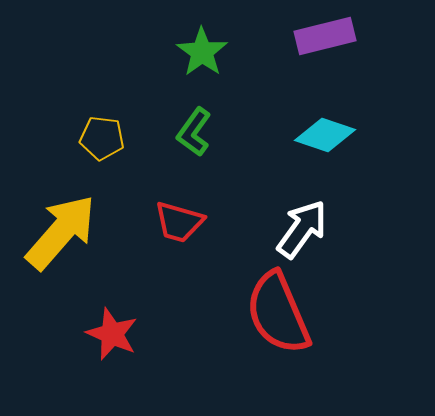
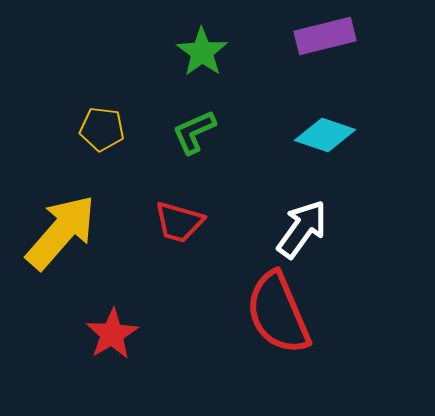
green L-shape: rotated 30 degrees clockwise
yellow pentagon: moved 9 px up
red star: rotated 18 degrees clockwise
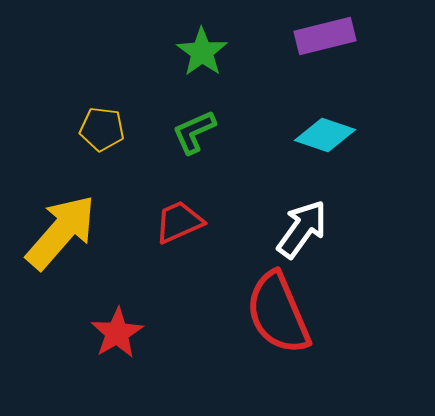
red trapezoid: rotated 140 degrees clockwise
red star: moved 5 px right, 1 px up
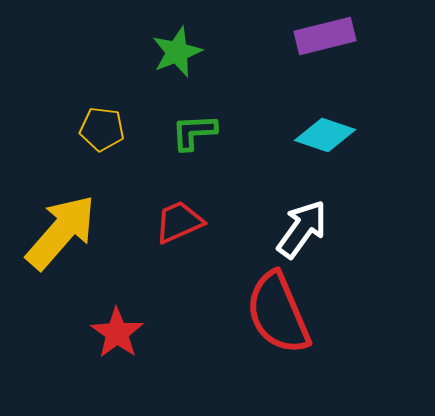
green star: moved 25 px left; rotated 15 degrees clockwise
green L-shape: rotated 21 degrees clockwise
red star: rotated 6 degrees counterclockwise
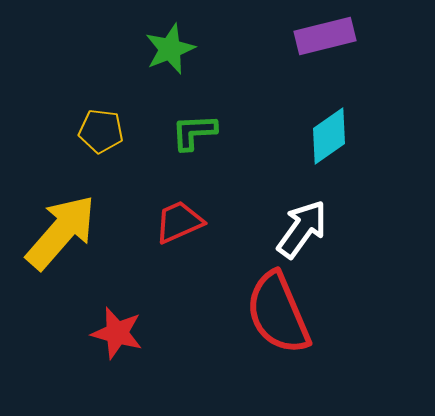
green star: moved 7 px left, 3 px up
yellow pentagon: moved 1 px left, 2 px down
cyan diamond: moved 4 px right, 1 px down; rotated 54 degrees counterclockwise
red star: rotated 20 degrees counterclockwise
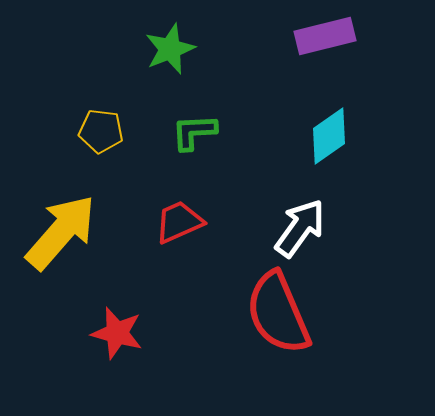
white arrow: moved 2 px left, 1 px up
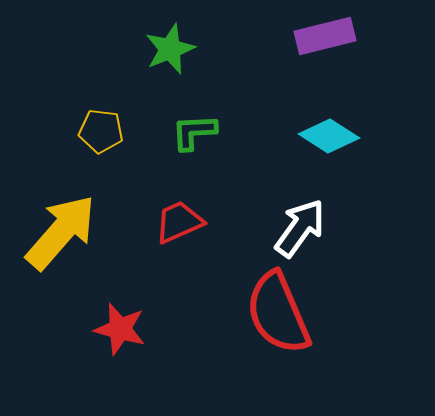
cyan diamond: rotated 68 degrees clockwise
red star: moved 3 px right, 4 px up
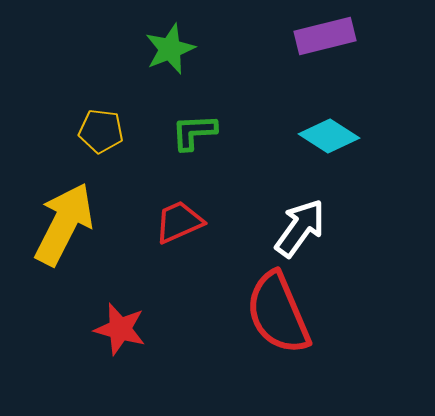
yellow arrow: moved 3 px right, 8 px up; rotated 14 degrees counterclockwise
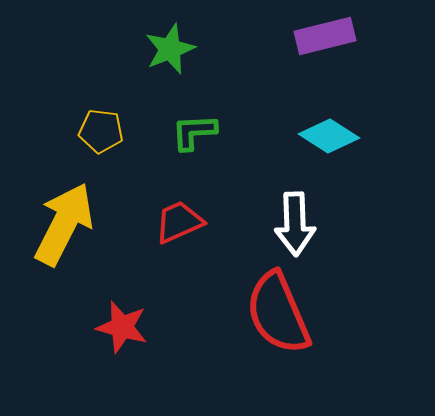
white arrow: moved 5 px left, 4 px up; rotated 142 degrees clockwise
red star: moved 2 px right, 2 px up
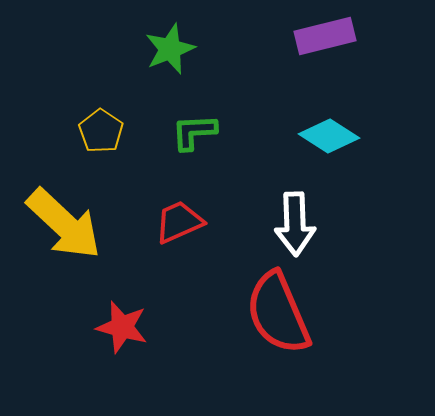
yellow pentagon: rotated 27 degrees clockwise
yellow arrow: rotated 106 degrees clockwise
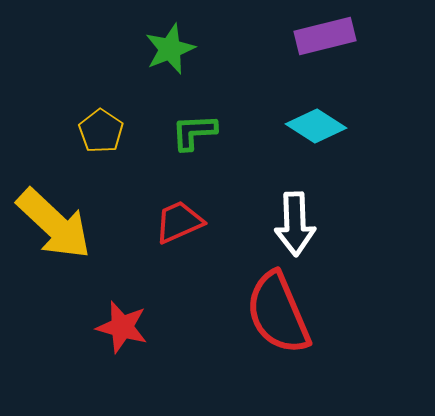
cyan diamond: moved 13 px left, 10 px up
yellow arrow: moved 10 px left
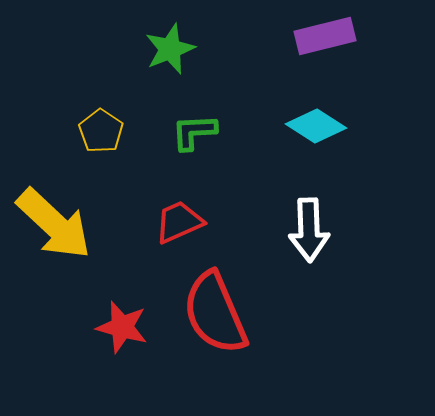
white arrow: moved 14 px right, 6 px down
red semicircle: moved 63 px left
